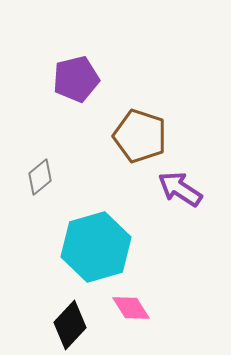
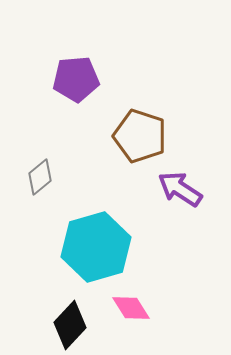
purple pentagon: rotated 9 degrees clockwise
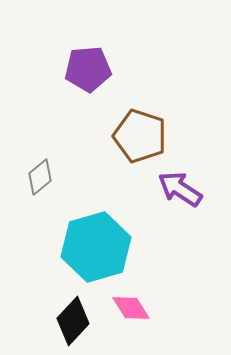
purple pentagon: moved 12 px right, 10 px up
black diamond: moved 3 px right, 4 px up
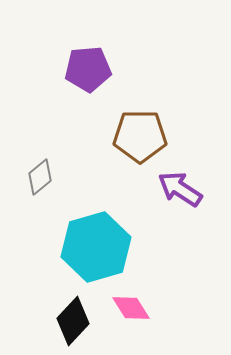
brown pentagon: rotated 18 degrees counterclockwise
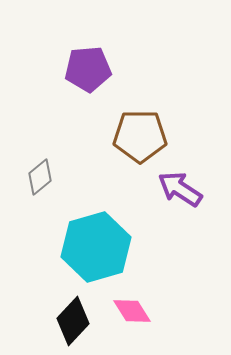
pink diamond: moved 1 px right, 3 px down
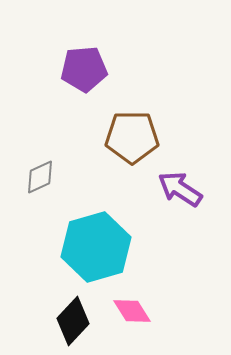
purple pentagon: moved 4 px left
brown pentagon: moved 8 px left, 1 px down
gray diamond: rotated 15 degrees clockwise
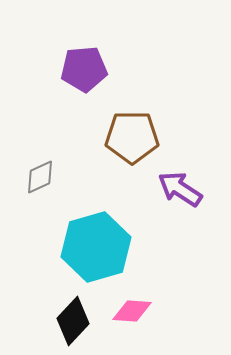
pink diamond: rotated 54 degrees counterclockwise
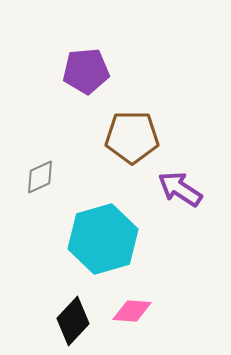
purple pentagon: moved 2 px right, 2 px down
cyan hexagon: moved 7 px right, 8 px up
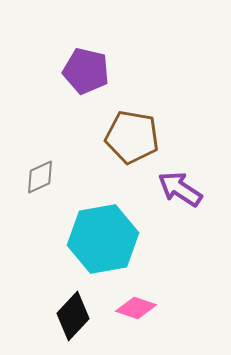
purple pentagon: rotated 18 degrees clockwise
brown pentagon: rotated 10 degrees clockwise
cyan hexagon: rotated 6 degrees clockwise
pink diamond: moved 4 px right, 3 px up; rotated 15 degrees clockwise
black diamond: moved 5 px up
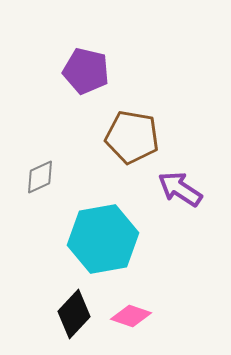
pink diamond: moved 5 px left, 8 px down
black diamond: moved 1 px right, 2 px up
